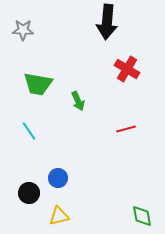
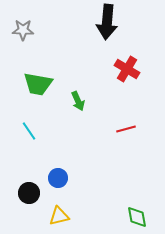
green diamond: moved 5 px left, 1 px down
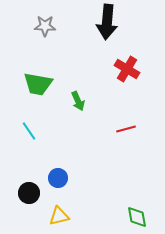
gray star: moved 22 px right, 4 px up
